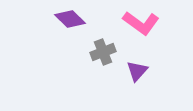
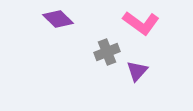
purple diamond: moved 12 px left
gray cross: moved 4 px right
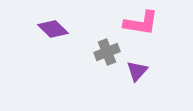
purple diamond: moved 5 px left, 10 px down
pink L-shape: rotated 27 degrees counterclockwise
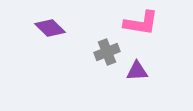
purple diamond: moved 3 px left, 1 px up
purple triangle: rotated 45 degrees clockwise
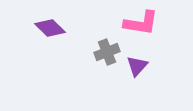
purple triangle: moved 5 px up; rotated 45 degrees counterclockwise
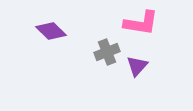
purple diamond: moved 1 px right, 3 px down
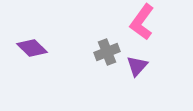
pink L-shape: moved 1 px right, 1 px up; rotated 117 degrees clockwise
purple diamond: moved 19 px left, 17 px down
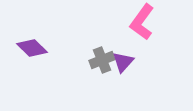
gray cross: moved 5 px left, 8 px down
purple triangle: moved 14 px left, 4 px up
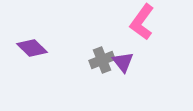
purple triangle: rotated 20 degrees counterclockwise
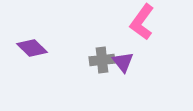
gray cross: rotated 15 degrees clockwise
